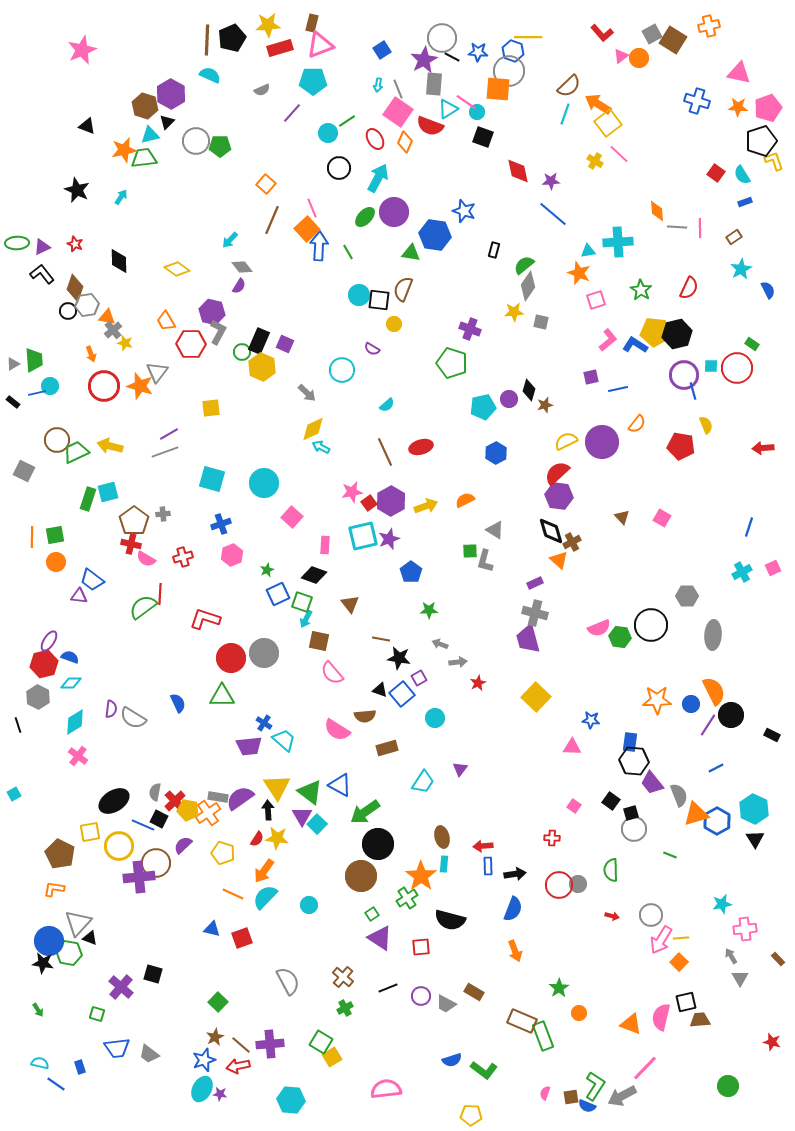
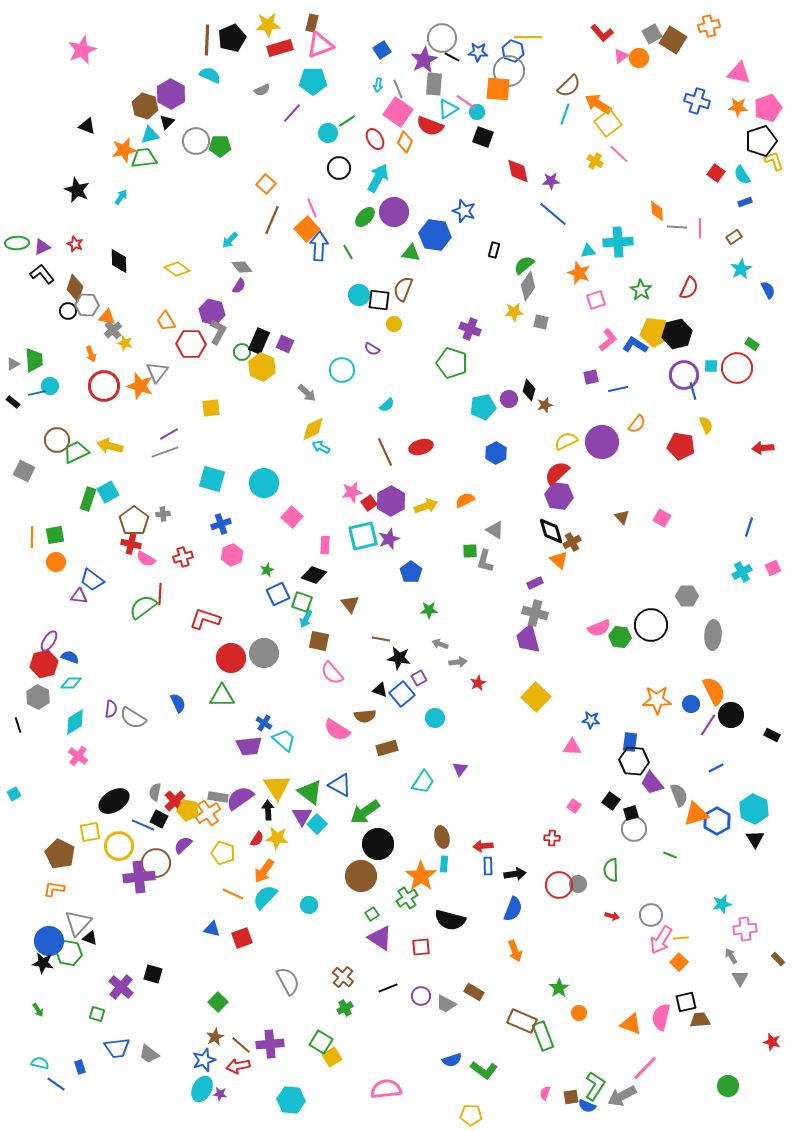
gray hexagon at (87, 305): rotated 10 degrees clockwise
cyan square at (108, 492): rotated 15 degrees counterclockwise
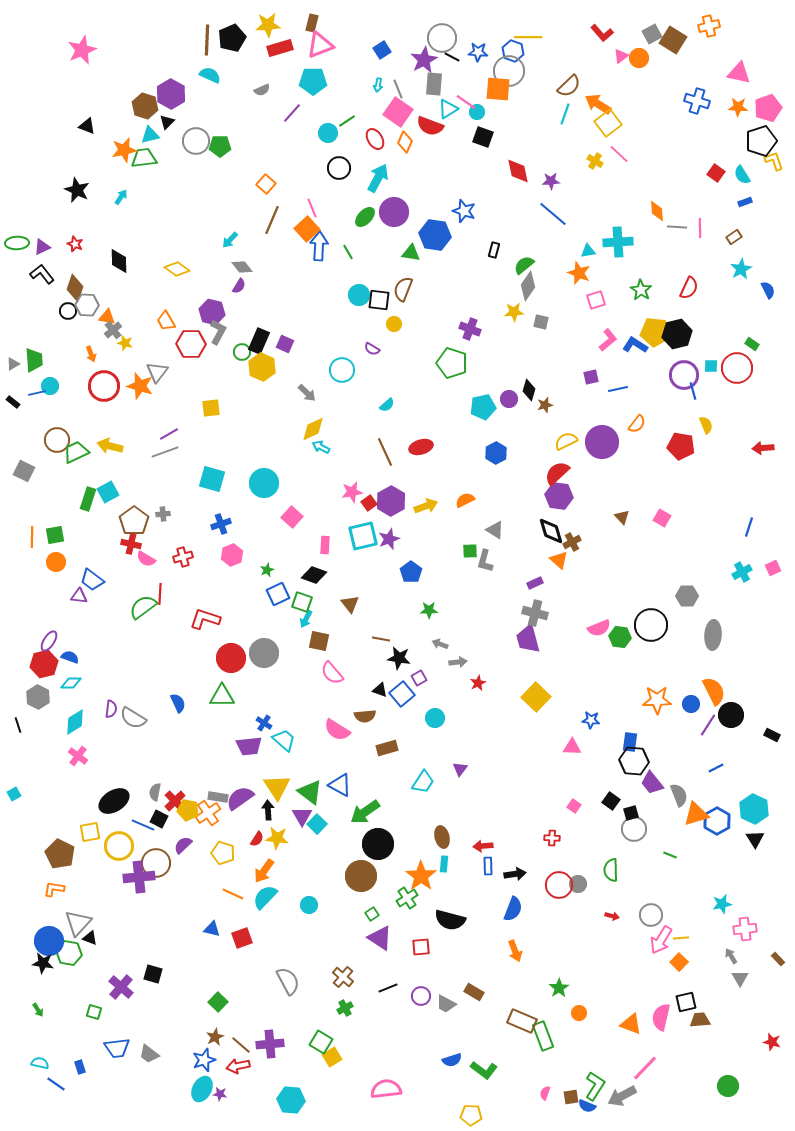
green square at (97, 1014): moved 3 px left, 2 px up
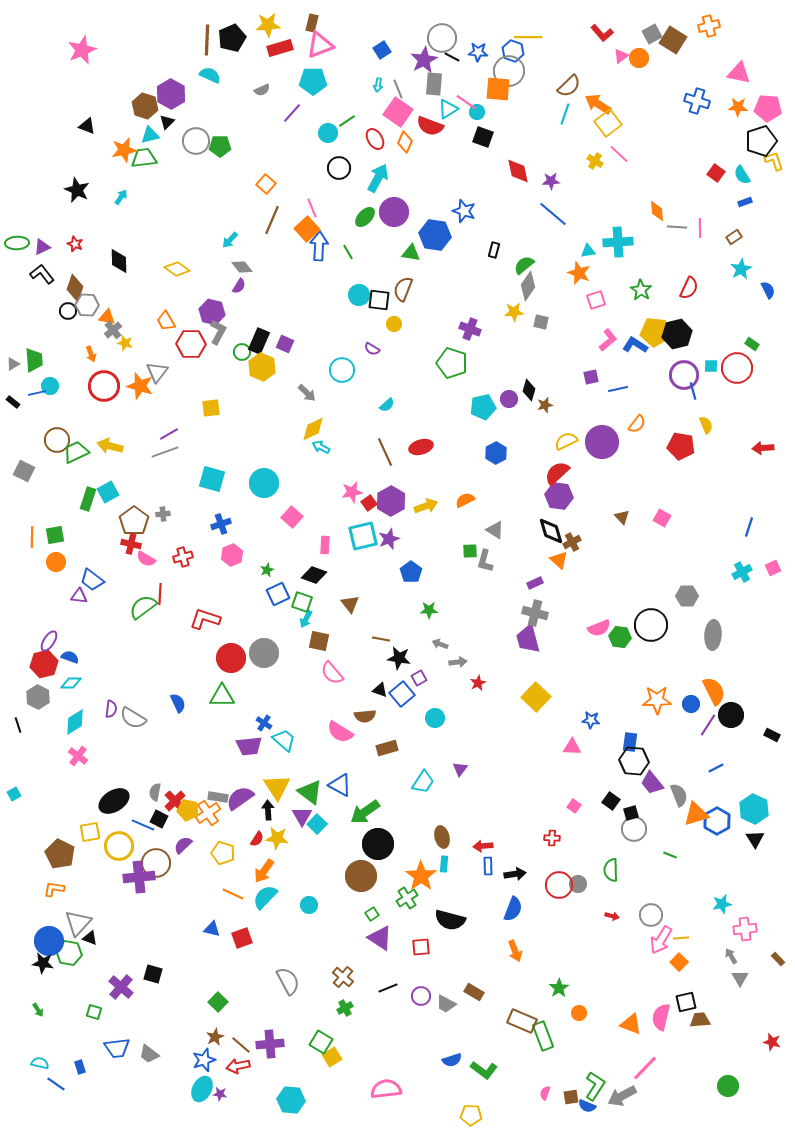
pink pentagon at (768, 108): rotated 24 degrees clockwise
pink semicircle at (337, 730): moved 3 px right, 2 px down
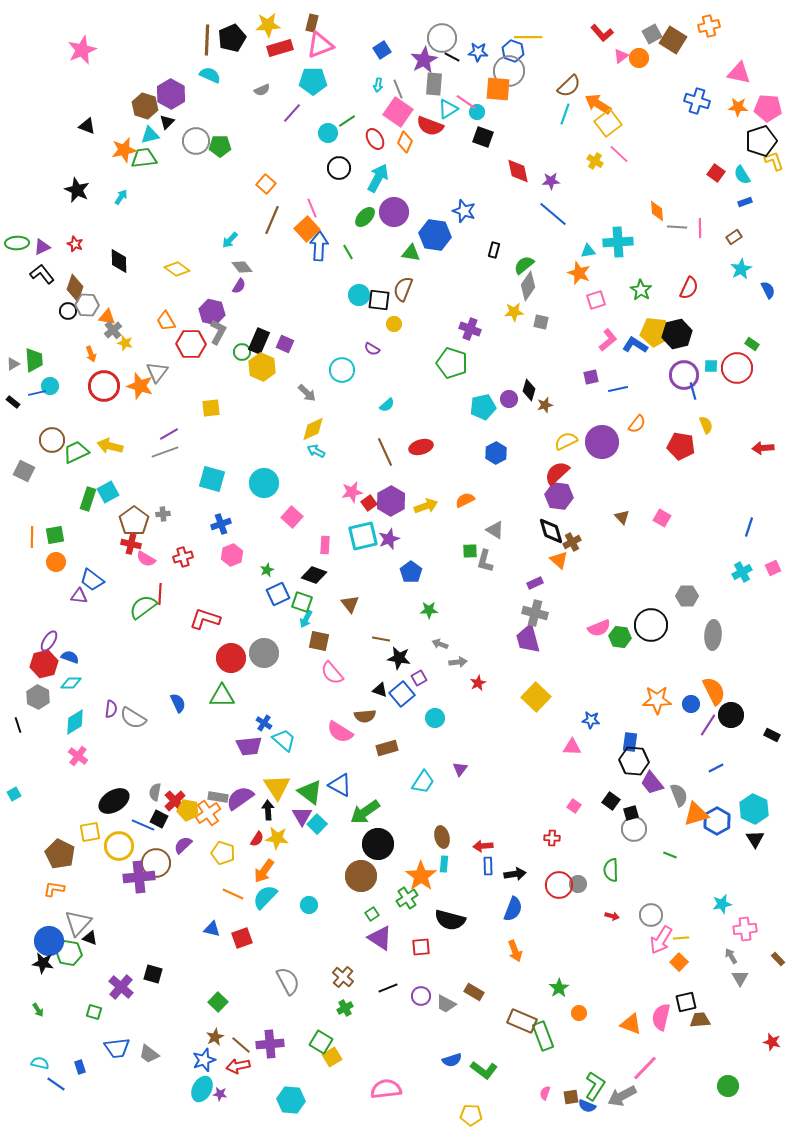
brown circle at (57, 440): moved 5 px left
cyan arrow at (321, 447): moved 5 px left, 4 px down
